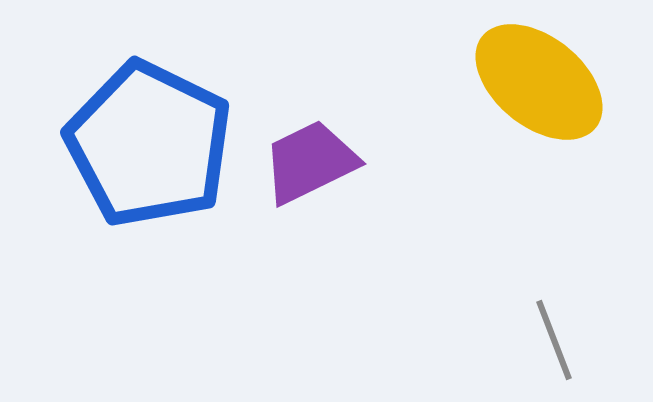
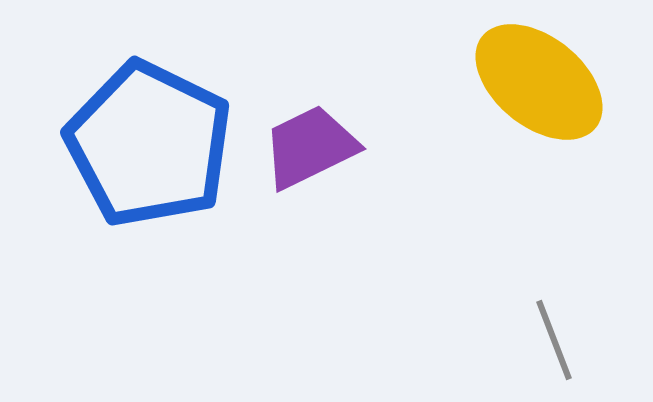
purple trapezoid: moved 15 px up
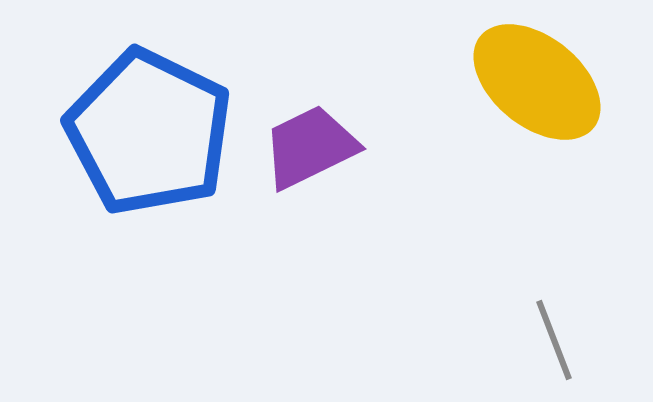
yellow ellipse: moved 2 px left
blue pentagon: moved 12 px up
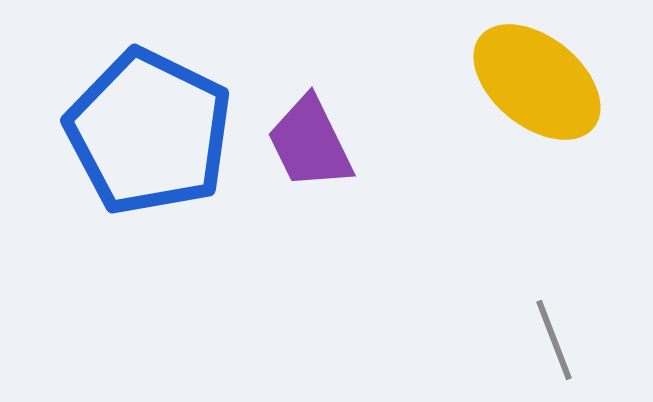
purple trapezoid: moved 4 px up; rotated 90 degrees counterclockwise
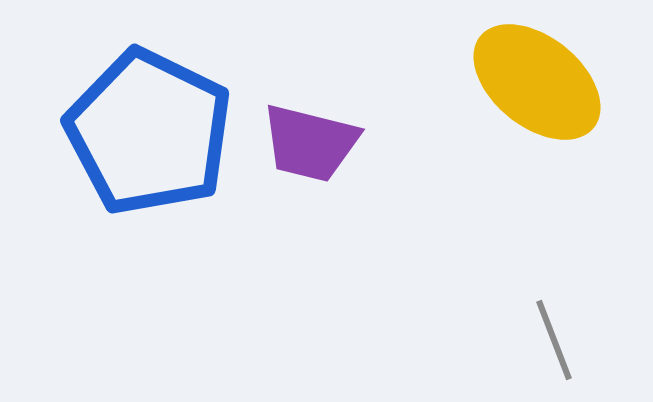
purple trapezoid: rotated 50 degrees counterclockwise
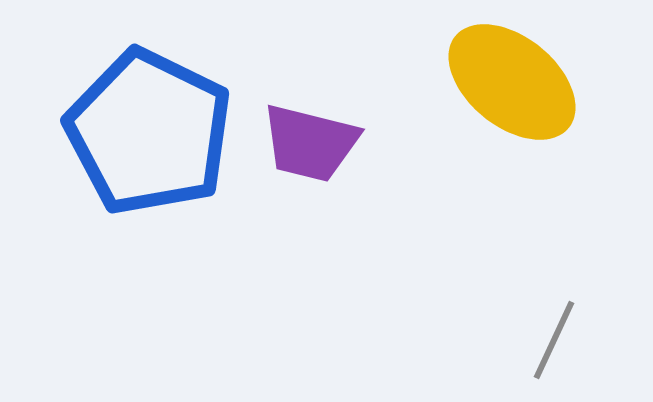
yellow ellipse: moved 25 px left
gray line: rotated 46 degrees clockwise
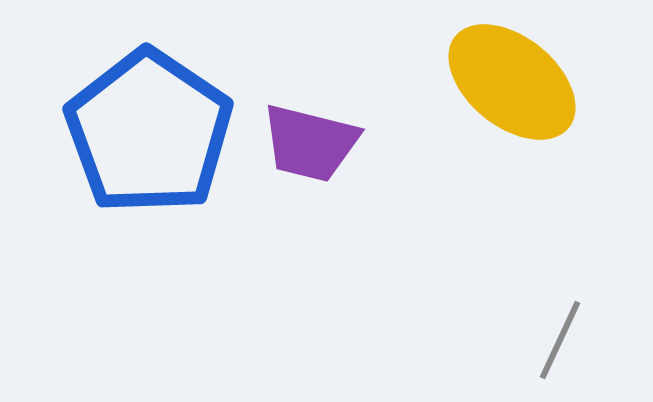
blue pentagon: rotated 8 degrees clockwise
gray line: moved 6 px right
